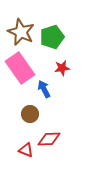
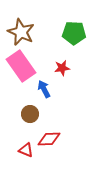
green pentagon: moved 22 px right, 4 px up; rotated 20 degrees clockwise
pink rectangle: moved 1 px right, 2 px up
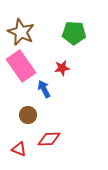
brown circle: moved 2 px left, 1 px down
red triangle: moved 7 px left, 1 px up
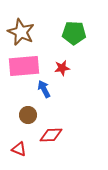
pink rectangle: moved 3 px right; rotated 60 degrees counterclockwise
red diamond: moved 2 px right, 4 px up
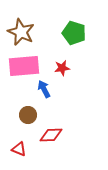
green pentagon: rotated 15 degrees clockwise
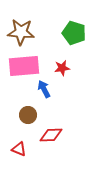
brown star: rotated 20 degrees counterclockwise
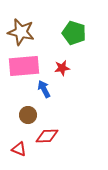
brown star: rotated 8 degrees clockwise
red diamond: moved 4 px left, 1 px down
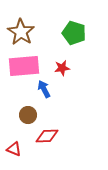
brown star: rotated 20 degrees clockwise
red triangle: moved 5 px left
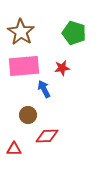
red triangle: rotated 21 degrees counterclockwise
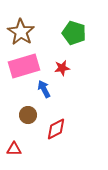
pink rectangle: rotated 12 degrees counterclockwise
red diamond: moved 9 px right, 7 px up; rotated 25 degrees counterclockwise
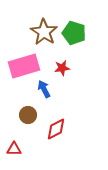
brown star: moved 23 px right
